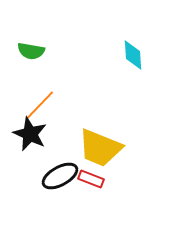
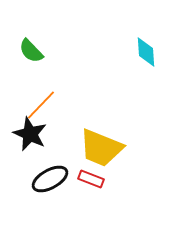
green semicircle: rotated 36 degrees clockwise
cyan diamond: moved 13 px right, 3 px up
orange line: moved 1 px right
yellow trapezoid: moved 1 px right
black ellipse: moved 10 px left, 3 px down
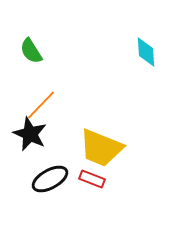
green semicircle: rotated 12 degrees clockwise
red rectangle: moved 1 px right
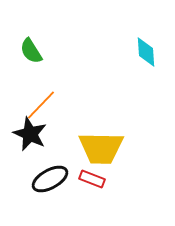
yellow trapezoid: rotated 21 degrees counterclockwise
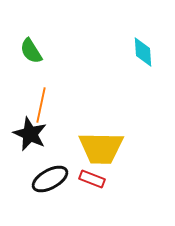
cyan diamond: moved 3 px left
orange line: rotated 32 degrees counterclockwise
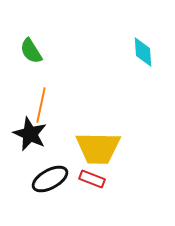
yellow trapezoid: moved 3 px left
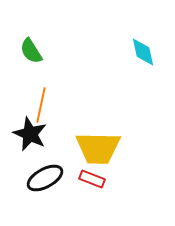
cyan diamond: rotated 8 degrees counterclockwise
black ellipse: moved 5 px left, 1 px up
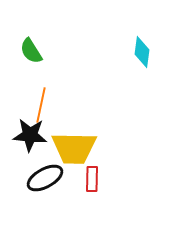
cyan diamond: moved 1 px left; rotated 20 degrees clockwise
black star: moved 1 px down; rotated 20 degrees counterclockwise
yellow trapezoid: moved 24 px left
red rectangle: rotated 70 degrees clockwise
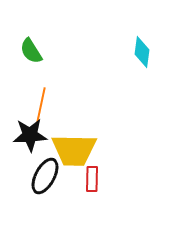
black star: rotated 8 degrees counterclockwise
yellow trapezoid: moved 2 px down
black ellipse: moved 2 px up; rotated 33 degrees counterclockwise
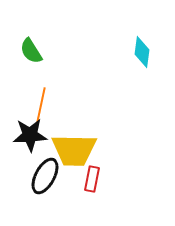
red rectangle: rotated 10 degrees clockwise
